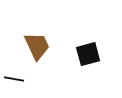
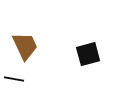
brown trapezoid: moved 12 px left
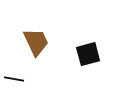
brown trapezoid: moved 11 px right, 4 px up
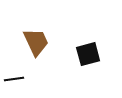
black line: rotated 18 degrees counterclockwise
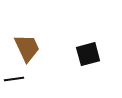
brown trapezoid: moved 9 px left, 6 px down
